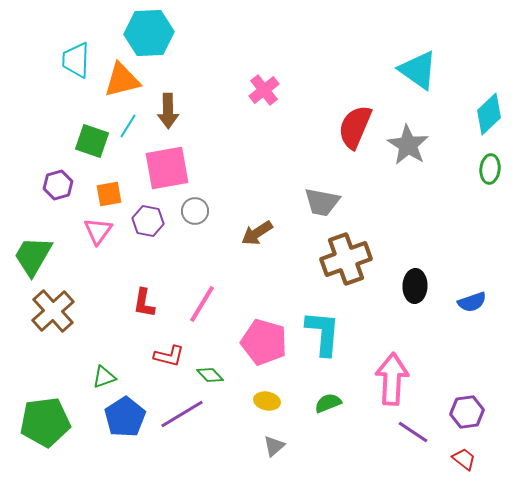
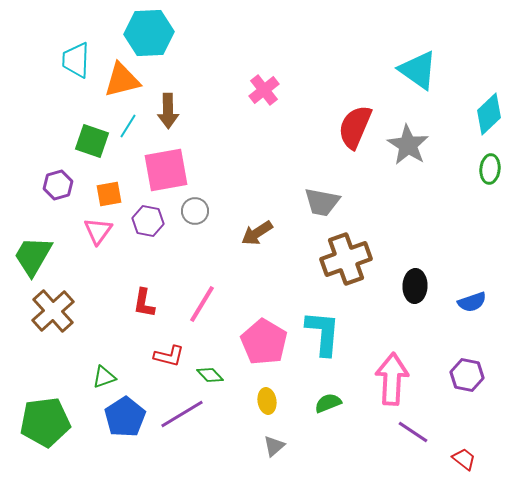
pink square at (167, 168): moved 1 px left, 2 px down
pink pentagon at (264, 342): rotated 15 degrees clockwise
yellow ellipse at (267, 401): rotated 70 degrees clockwise
purple hexagon at (467, 412): moved 37 px up; rotated 20 degrees clockwise
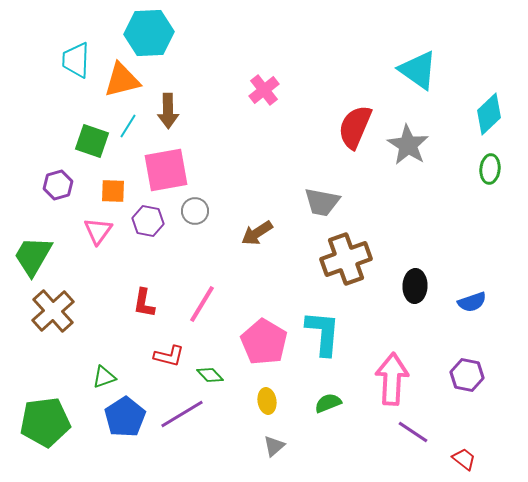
orange square at (109, 194): moved 4 px right, 3 px up; rotated 12 degrees clockwise
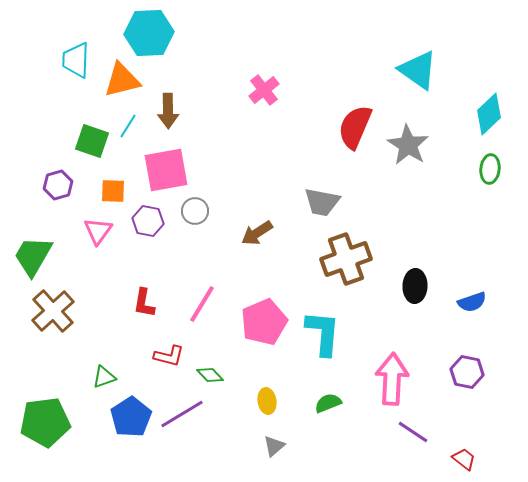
pink pentagon at (264, 342): moved 20 px up; rotated 18 degrees clockwise
purple hexagon at (467, 375): moved 3 px up
blue pentagon at (125, 417): moved 6 px right
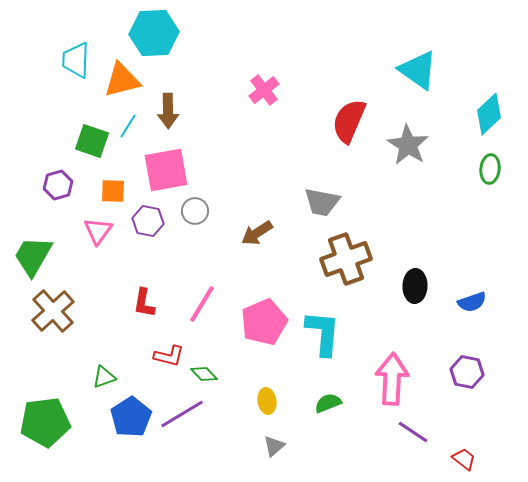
cyan hexagon at (149, 33): moved 5 px right
red semicircle at (355, 127): moved 6 px left, 6 px up
green diamond at (210, 375): moved 6 px left, 1 px up
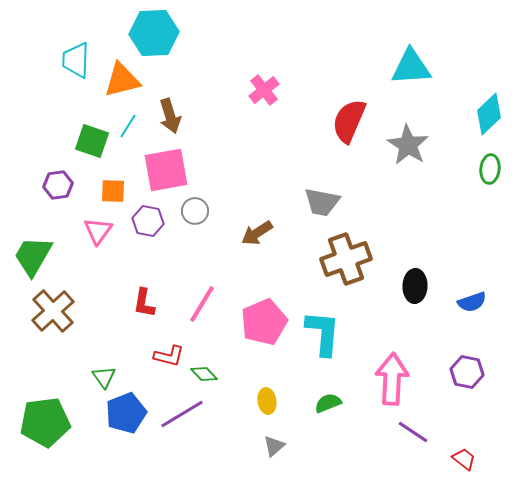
cyan triangle at (418, 70): moved 7 px left, 3 px up; rotated 39 degrees counterclockwise
brown arrow at (168, 111): moved 2 px right, 5 px down; rotated 16 degrees counterclockwise
purple hexagon at (58, 185): rotated 8 degrees clockwise
green triangle at (104, 377): rotated 45 degrees counterclockwise
blue pentagon at (131, 417): moved 5 px left, 4 px up; rotated 12 degrees clockwise
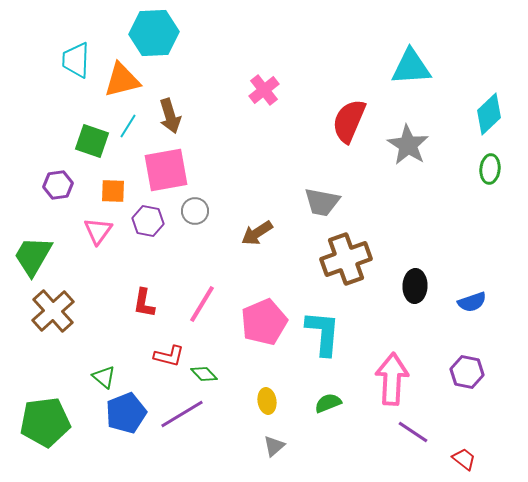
green triangle at (104, 377): rotated 15 degrees counterclockwise
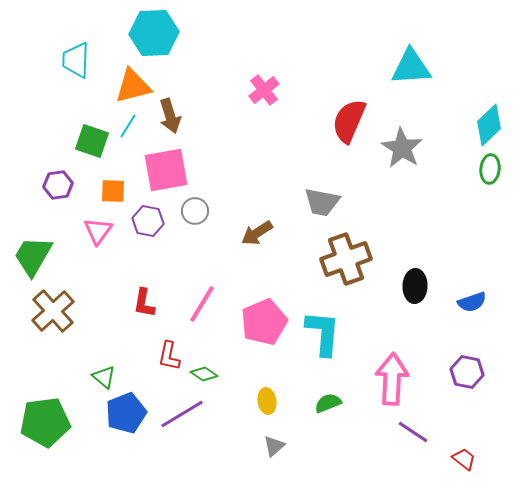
orange triangle at (122, 80): moved 11 px right, 6 px down
cyan diamond at (489, 114): moved 11 px down
gray star at (408, 145): moved 6 px left, 3 px down
red L-shape at (169, 356): rotated 88 degrees clockwise
green diamond at (204, 374): rotated 12 degrees counterclockwise
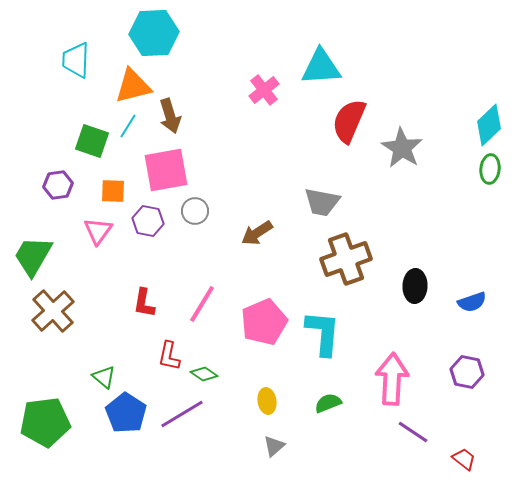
cyan triangle at (411, 67): moved 90 px left
blue pentagon at (126, 413): rotated 18 degrees counterclockwise
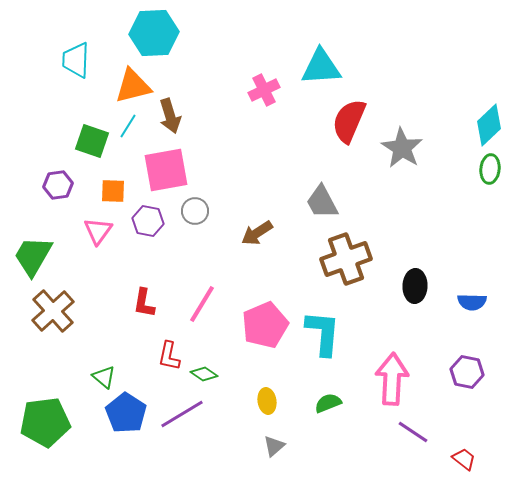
pink cross at (264, 90): rotated 12 degrees clockwise
gray trapezoid at (322, 202): rotated 51 degrees clockwise
blue semicircle at (472, 302): rotated 20 degrees clockwise
pink pentagon at (264, 322): moved 1 px right, 3 px down
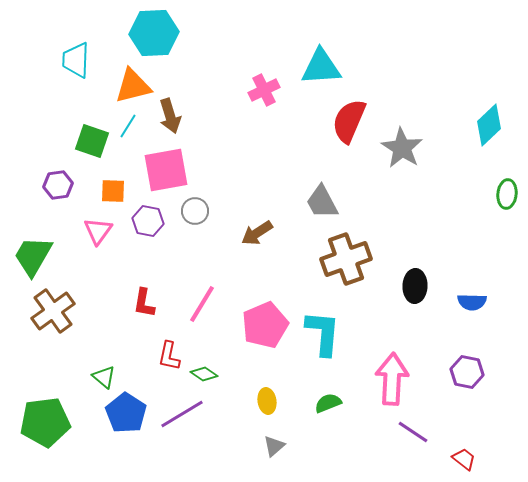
green ellipse at (490, 169): moved 17 px right, 25 px down
brown cross at (53, 311): rotated 6 degrees clockwise
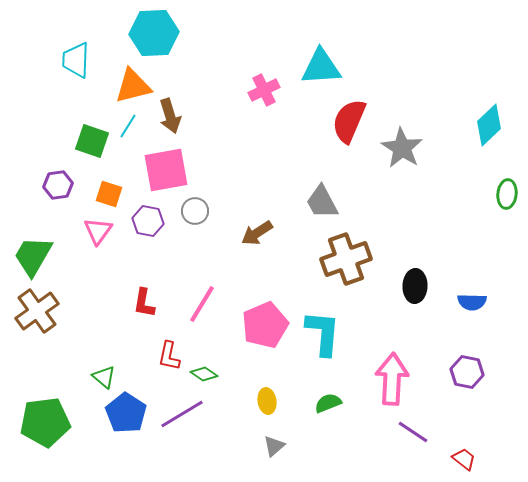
orange square at (113, 191): moved 4 px left, 3 px down; rotated 16 degrees clockwise
brown cross at (53, 311): moved 16 px left
